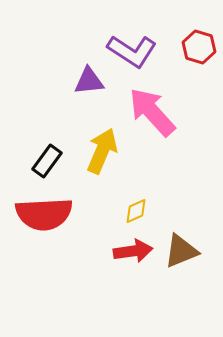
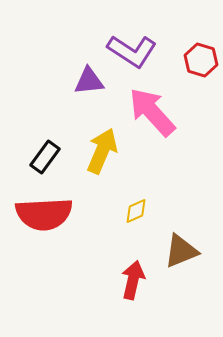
red hexagon: moved 2 px right, 13 px down
black rectangle: moved 2 px left, 4 px up
red arrow: moved 29 px down; rotated 69 degrees counterclockwise
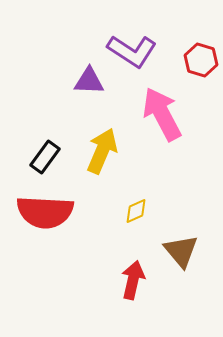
purple triangle: rotated 8 degrees clockwise
pink arrow: moved 10 px right, 2 px down; rotated 14 degrees clockwise
red semicircle: moved 1 px right, 2 px up; rotated 6 degrees clockwise
brown triangle: rotated 48 degrees counterclockwise
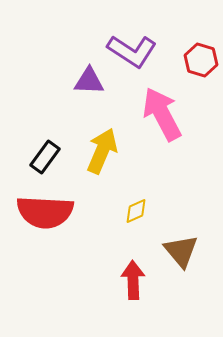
red arrow: rotated 15 degrees counterclockwise
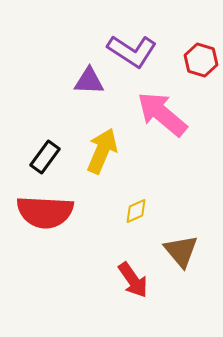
pink arrow: rotated 22 degrees counterclockwise
red arrow: rotated 147 degrees clockwise
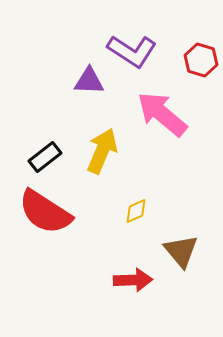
black rectangle: rotated 16 degrees clockwise
red semicircle: rotated 30 degrees clockwise
red arrow: rotated 57 degrees counterclockwise
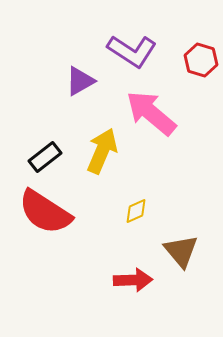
purple triangle: moved 9 px left; rotated 32 degrees counterclockwise
pink arrow: moved 11 px left, 1 px up
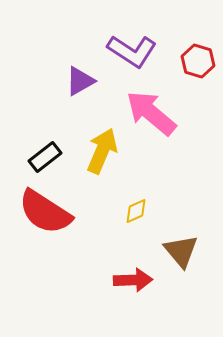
red hexagon: moved 3 px left, 1 px down
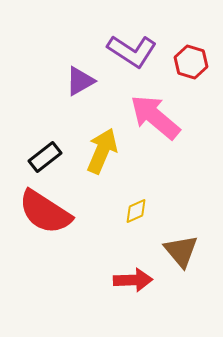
red hexagon: moved 7 px left, 1 px down
pink arrow: moved 4 px right, 4 px down
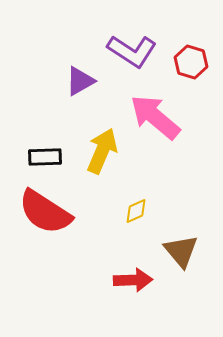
black rectangle: rotated 36 degrees clockwise
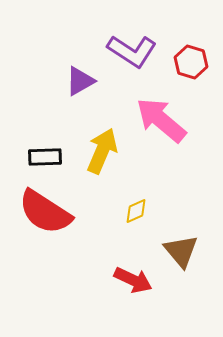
pink arrow: moved 6 px right, 3 px down
red arrow: rotated 27 degrees clockwise
